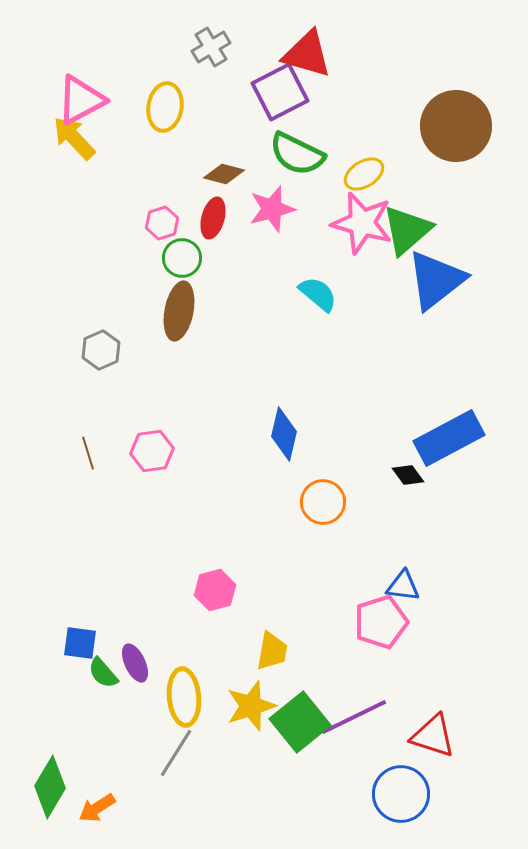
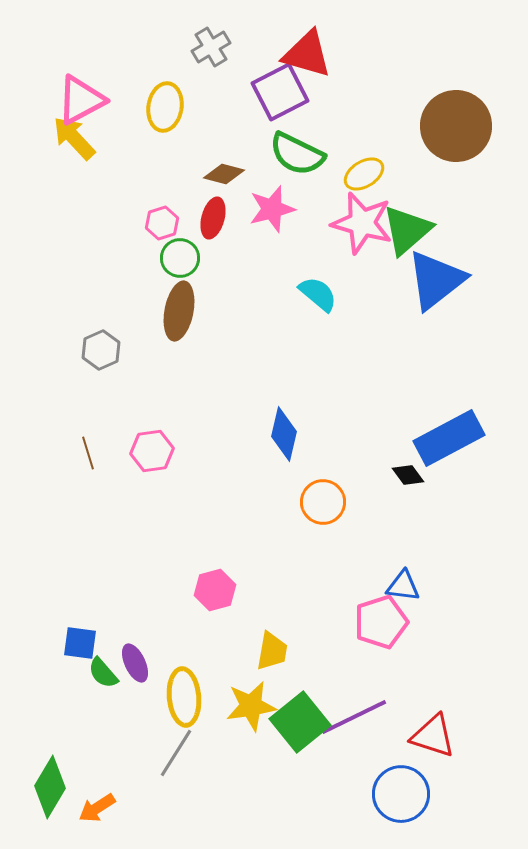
green circle at (182, 258): moved 2 px left
yellow star at (251, 706): rotated 9 degrees clockwise
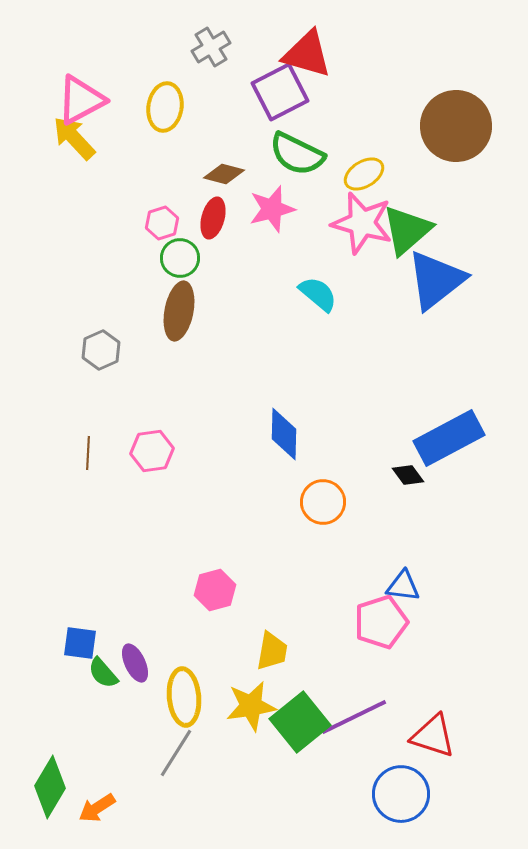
blue diamond at (284, 434): rotated 12 degrees counterclockwise
brown line at (88, 453): rotated 20 degrees clockwise
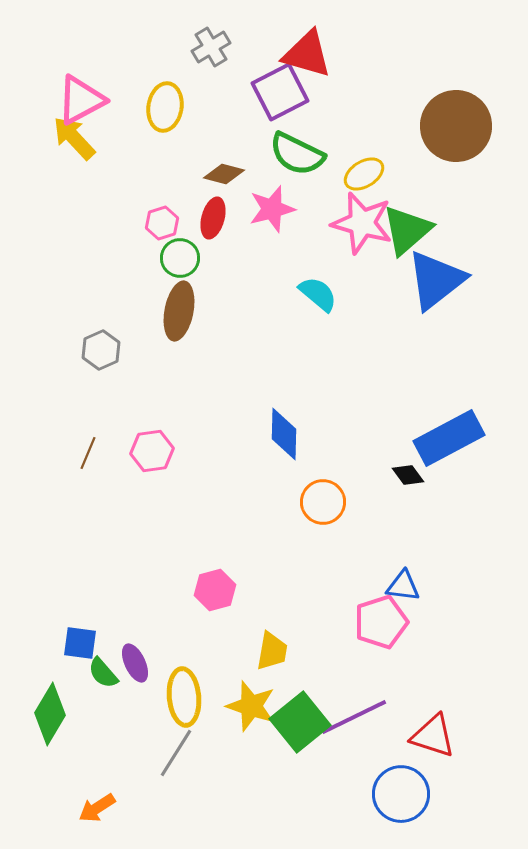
brown line at (88, 453): rotated 20 degrees clockwise
yellow star at (251, 706): rotated 27 degrees clockwise
green diamond at (50, 787): moved 73 px up
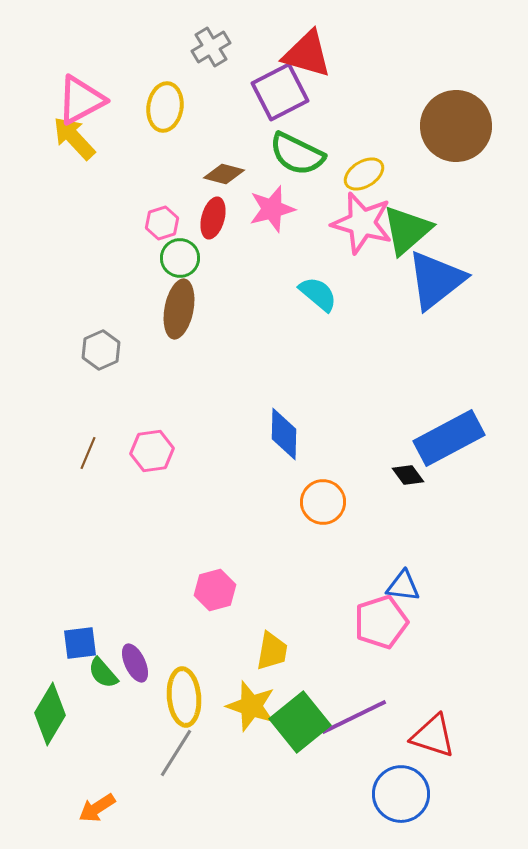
brown ellipse at (179, 311): moved 2 px up
blue square at (80, 643): rotated 15 degrees counterclockwise
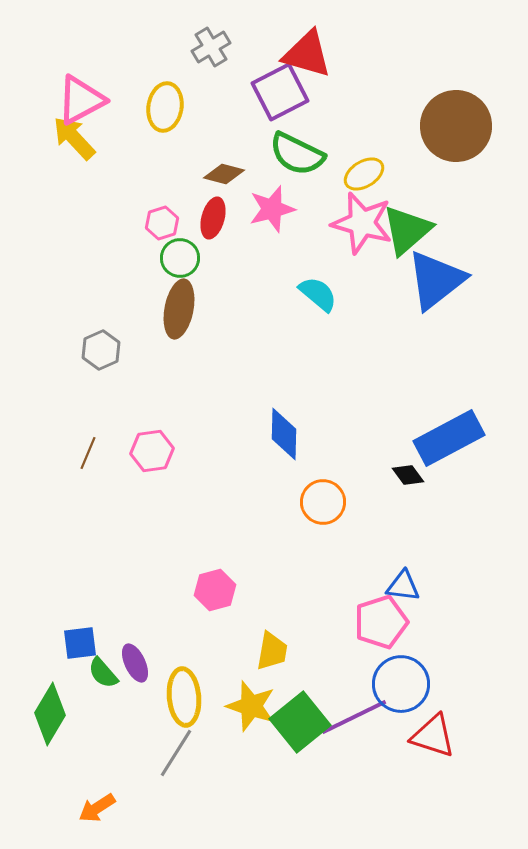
blue circle at (401, 794): moved 110 px up
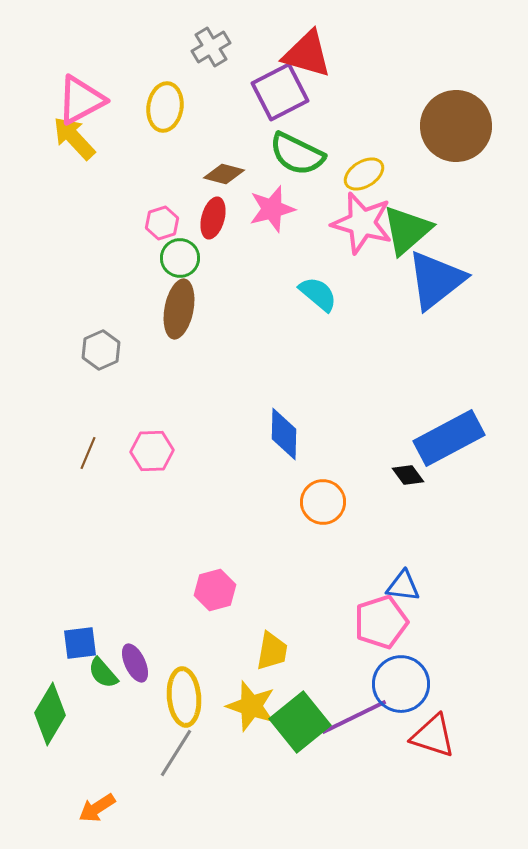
pink hexagon at (152, 451): rotated 6 degrees clockwise
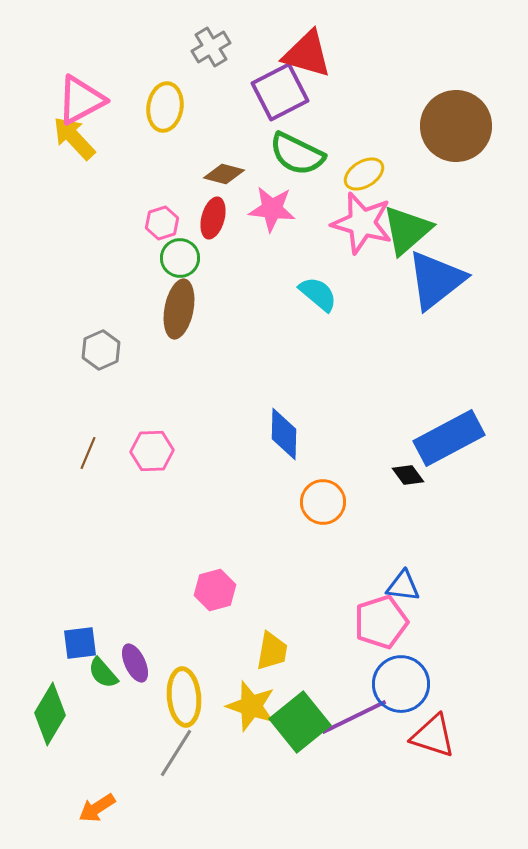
pink star at (272, 209): rotated 21 degrees clockwise
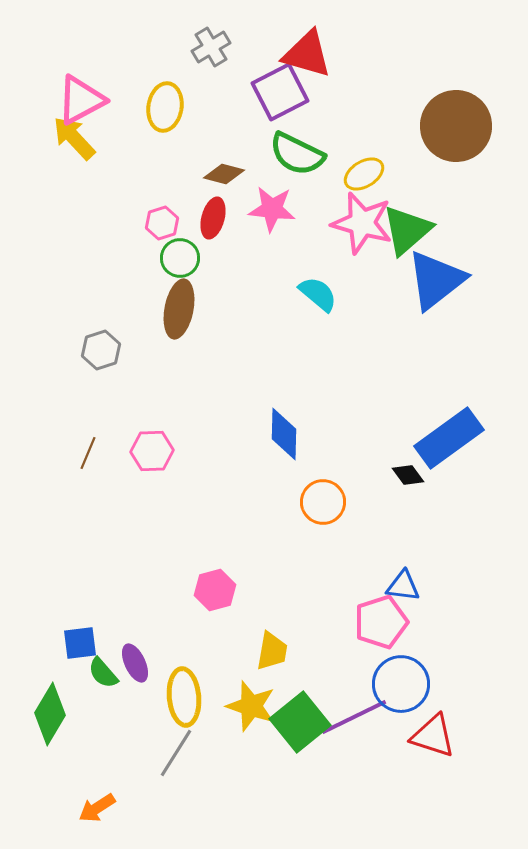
gray hexagon at (101, 350): rotated 6 degrees clockwise
blue rectangle at (449, 438): rotated 8 degrees counterclockwise
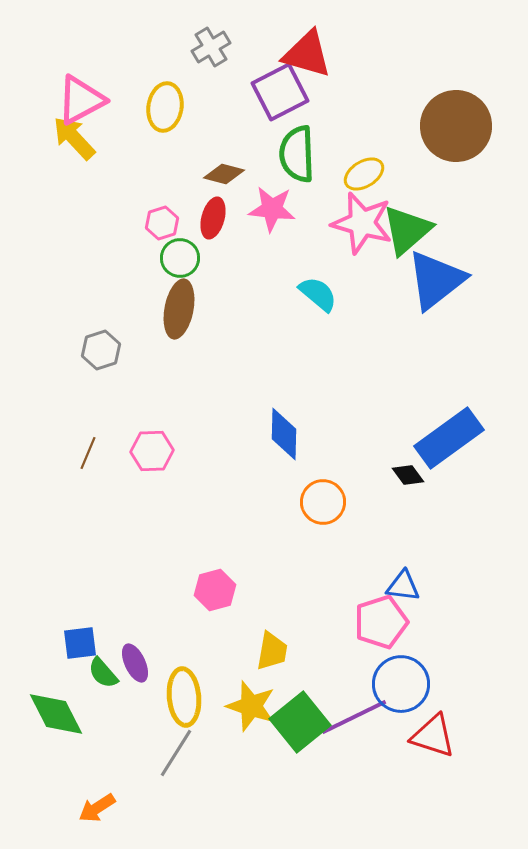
green semicircle at (297, 154): rotated 62 degrees clockwise
green diamond at (50, 714): moved 6 px right; rotated 58 degrees counterclockwise
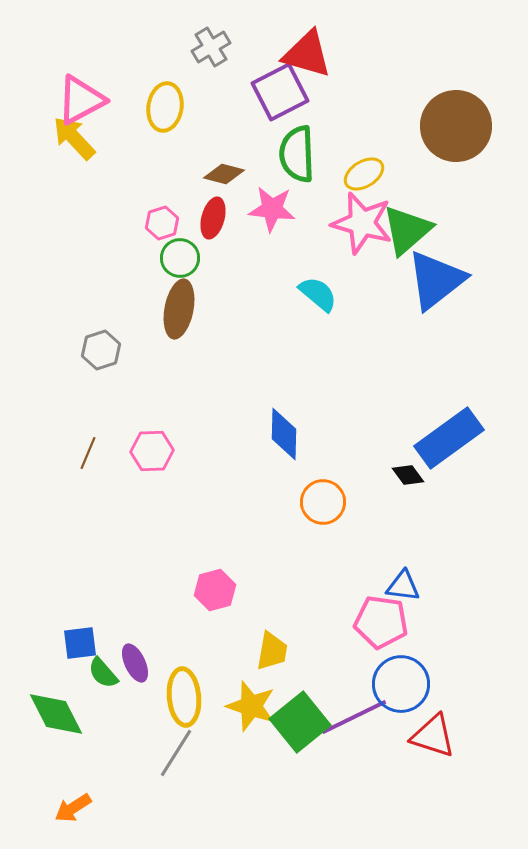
pink pentagon at (381, 622): rotated 26 degrees clockwise
orange arrow at (97, 808): moved 24 px left
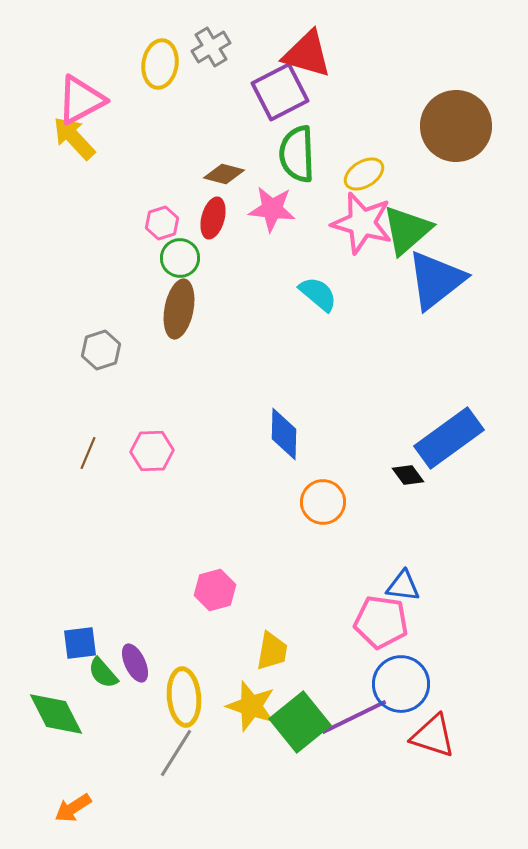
yellow ellipse at (165, 107): moved 5 px left, 43 px up
